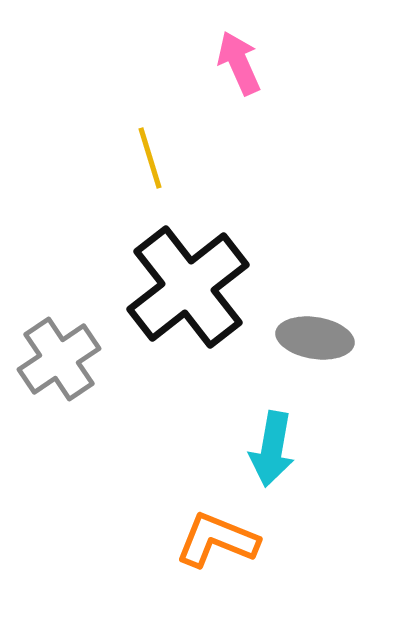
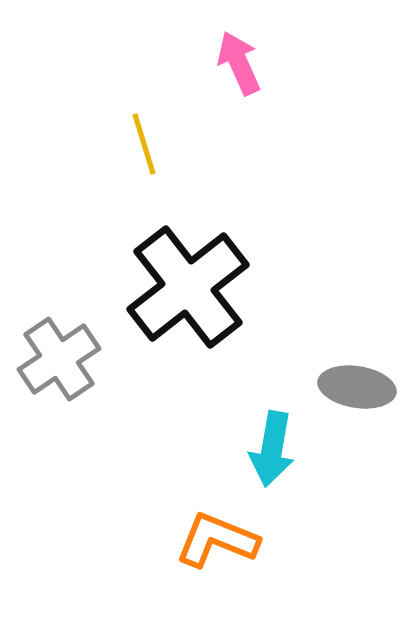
yellow line: moved 6 px left, 14 px up
gray ellipse: moved 42 px right, 49 px down
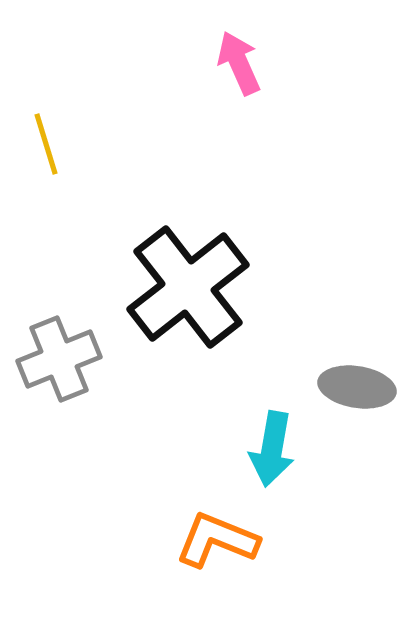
yellow line: moved 98 px left
gray cross: rotated 12 degrees clockwise
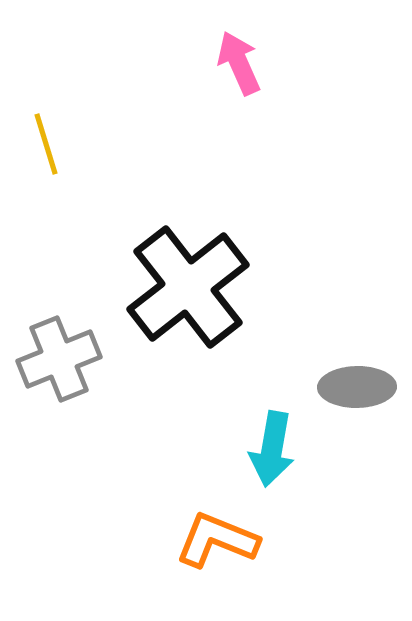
gray ellipse: rotated 10 degrees counterclockwise
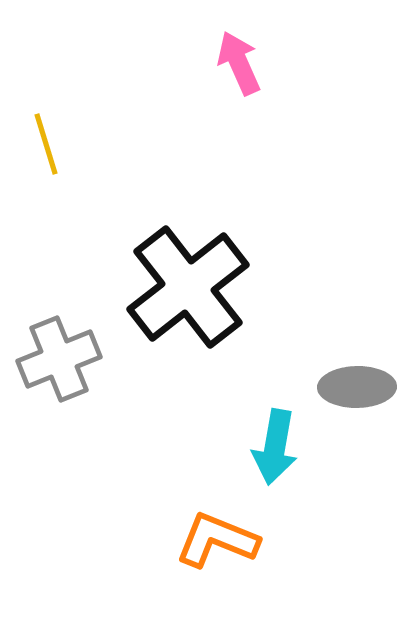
cyan arrow: moved 3 px right, 2 px up
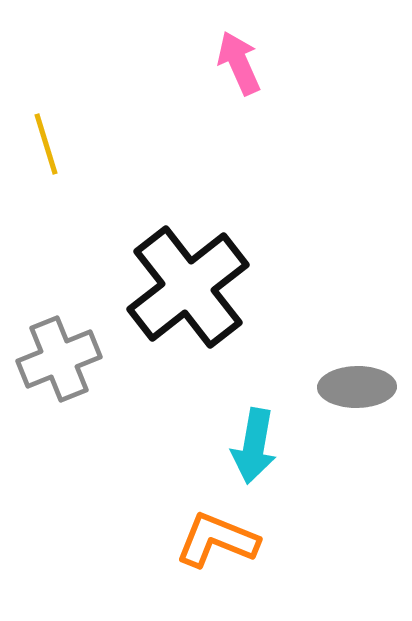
cyan arrow: moved 21 px left, 1 px up
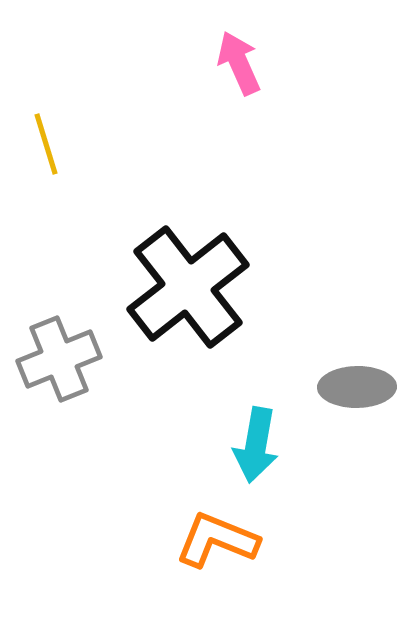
cyan arrow: moved 2 px right, 1 px up
